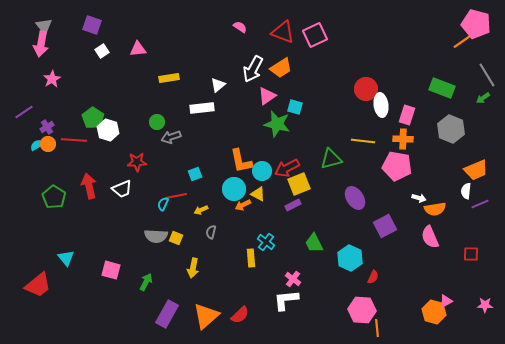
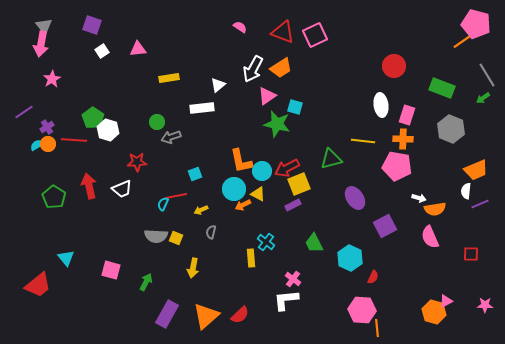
red circle at (366, 89): moved 28 px right, 23 px up
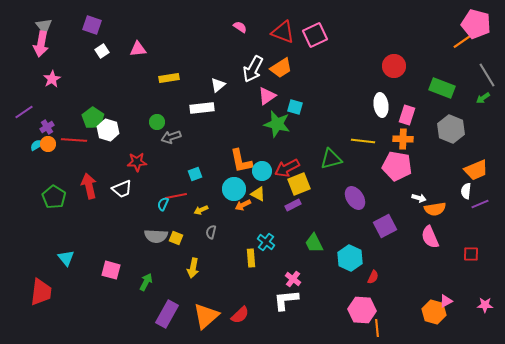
red trapezoid at (38, 285): moved 3 px right, 7 px down; rotated 44 degrees counterclockwise
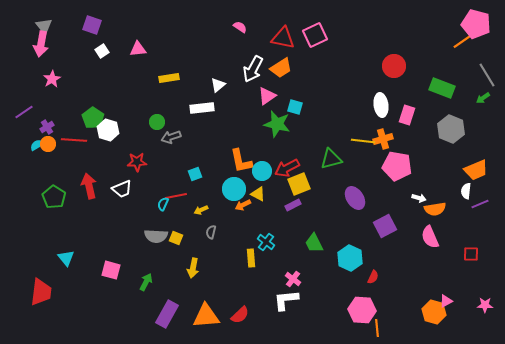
red triangle at (283, 32): moved 6 px down; rotated 10 degrees counterclockwise
orange cross at (403, 139): moved 20 px left; rotated 18 degrees counterclockwise
orange triangle at (206, 316): rotated 36 degrees clockwise
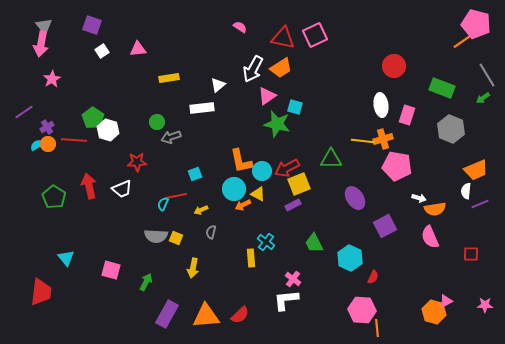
green triangle at (331, 159): rotated 15 degrees clockwise
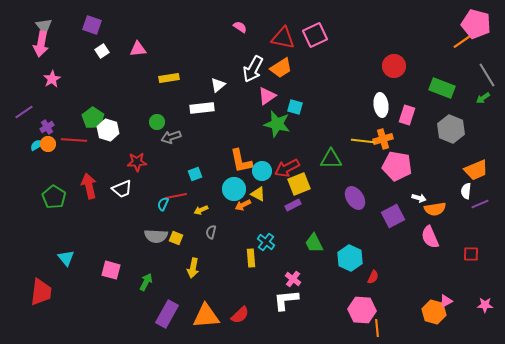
purple square at (385, 226): moved 8 px right, 10 px up
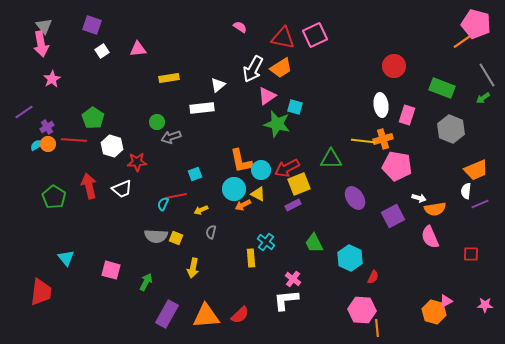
pink arrow at (41, 44): rotated 20 degrees counterclockwise
white hexagon at (108, 130): moved 4 px right, 16 px down
cyan circle at (262, 171): moved 1 px left, 1 px up
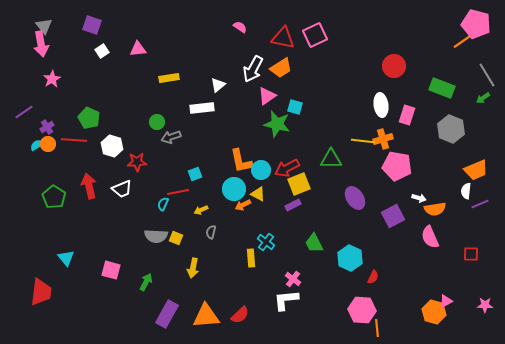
green pentagon at (93, 118): moved 4 px left; rotated 10 degrees counterclockwise
red line at (176, 196): moved 2 px right, 4 px up
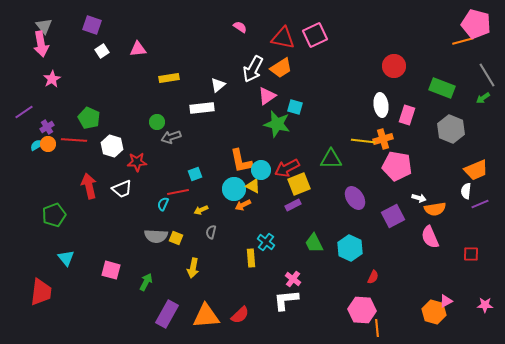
orange line at (463, 41): rotated 20 degrees clockwise
yellow triangle at (258, 194): moved 5 px left, 8 px up
green pentagon at (54, 197): moved 18 px down; rotated 20 degrees clockwise
cyan hexagon at (350, 258): moved 10 px up
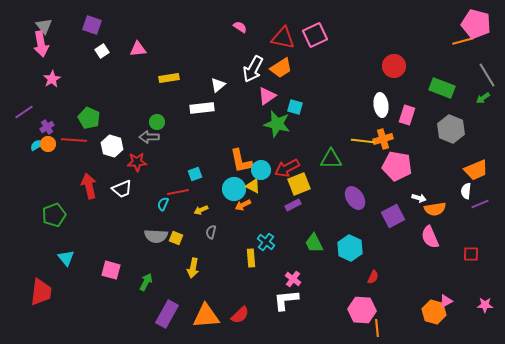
gray arrow at (171, 137): moved 22 px left; rotated 18 degrees clockwise
